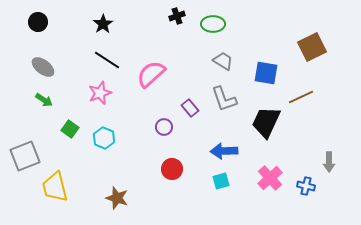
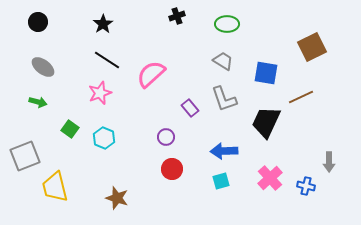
green ellipse: moved 14 px right
green arrow: moved 6 px left, 2 px down; rotated 18 degrees counterclockwise
purple circle: moved 2 px right, 10 px down
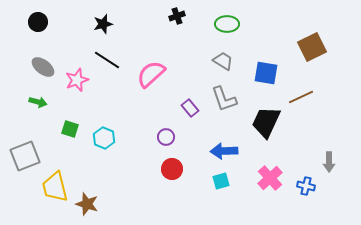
black star: rotated 18 degrees clockwise
pink star: moved 23 px left, 13 px up
green square: rotated 18 degrees counterclockwise
brown star: moved 30 px left, 6 px down
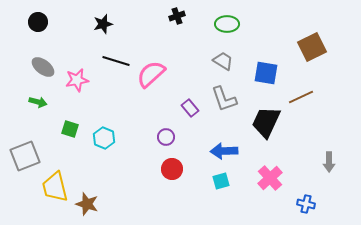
black line: moved 9 px right, 1 px down; rotated 16 degrees counterclockwise
pink star: rotated 10 degrees clockwise
blue cross: moved 18 px down
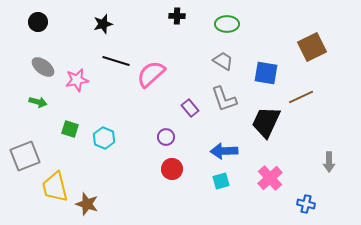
black cross: rotated 21 degrees clockwise
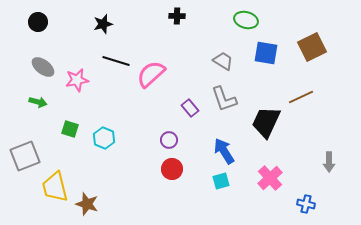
green ellipse: moved 19 px right, 4 px up; rotated 15 degrees clockwise
blue square: moved 20 px up
purple circle: moved 3 px right, 3 px down
blue arrow: rotated 60 degrees clockwise
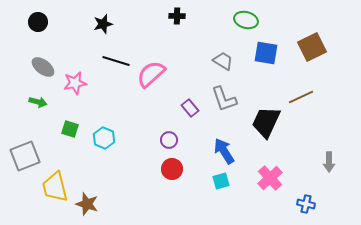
pink star: moved 2 px left, 3 px down
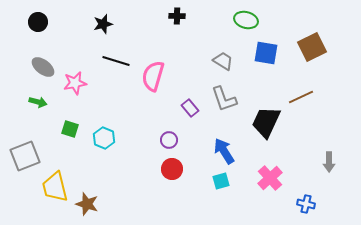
pink semicircle: moved 2 px right, 2 px down; rotated 32 degrees counterclockwise
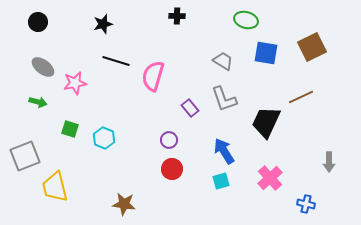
brown star: moved 37 px right; rotated 10 degrees counterclockwise
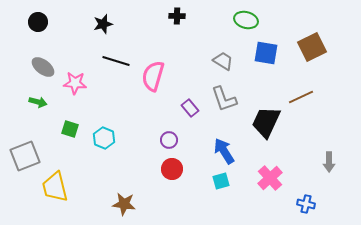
pink star: rotated 15 degrees clockwise
